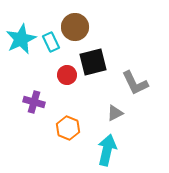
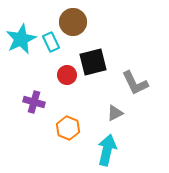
brown circle: moved 2 px left, 5 px up
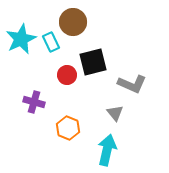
gray L-shape: moved 3 px left, 1 px down; rotated 40 degrees counterclockwise
gray triangle: rotated 42 degrees counterclockwise
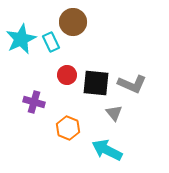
black square: moved 3 px right, 21 px down; rotated 20 degrees clockwise
gray triangle: moved 1 px left
cyan arrow: rotated 76 degrees counterclockwise
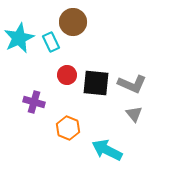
cyan star: moved 2 px left, 1 px up
gray triangle: moved 20 px right, 1 px down
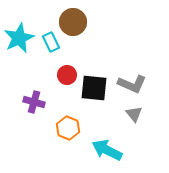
black square: moved 2 px left, 5 px down
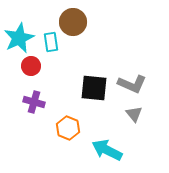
cyan rectangle: rotated 18 degrees clockwise
red circle: moved 36 px left, 9 px up
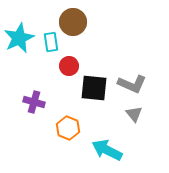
red circle: moved 38 px right
